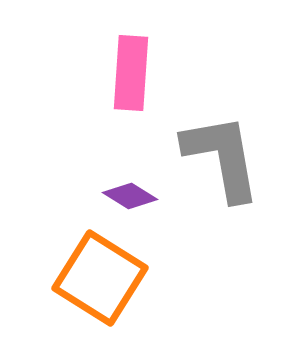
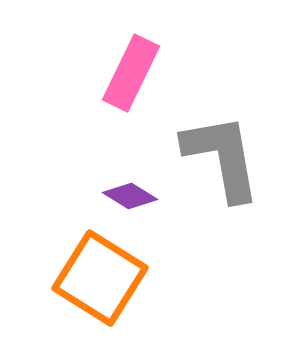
pink rectangle: rotated 22 degrees clockwise
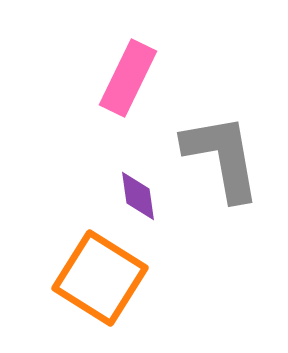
pink rectangle: moved 3 px left, 5 px down
purple diamond: moved 8 px right; rotated 50 degrees clockwise
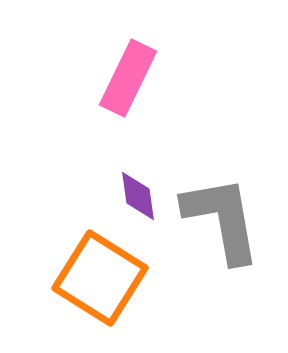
gray L-shape: moved 62 px down
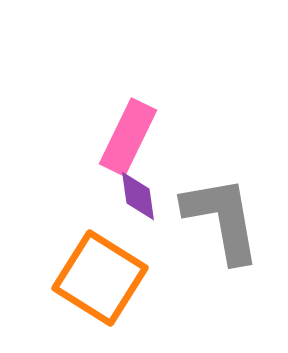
pink rectangle: moved 59 px down
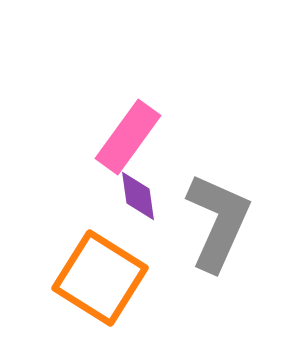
pink rectangle: rotated 10 degrees clockwise
gray L-shape: moved 4 px left, 3 px down; rotated 34 degrees clockwise
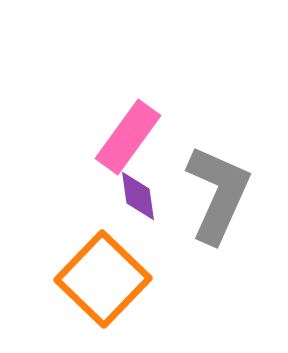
gray L-shape: moved 28 px up
orange square: moved 3 px right, 1 px down; rotated 12 degrees clockwise
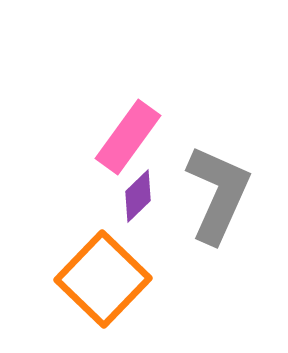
purple diamond: rotated 54 degrees clockwise
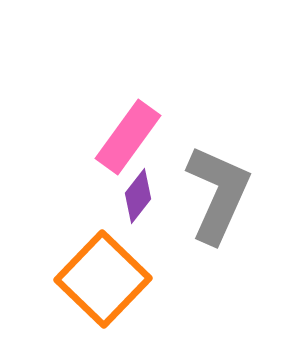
purple diamond: rotated 8 degrees counterclockwise
